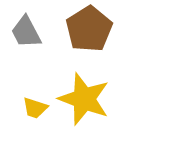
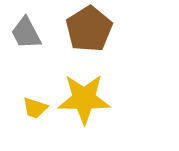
gray trapezoid: moved 1 px down
yellow star: rotated 20 degrees counterclockwise
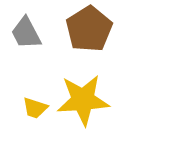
yellow star: moved 1 px left, 1 px down; rotated 4 degrees counterclockwise
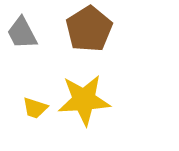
gray trapezoid: moved 4 px left
yellow star: moved 1 px right
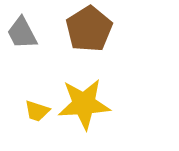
yellow star: moved 4 px down
yellow trapezoid: moved 2 px right, 3 px down
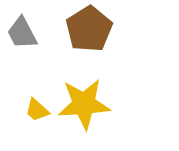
yellow trapezoid: moved 1 px up; rotated 24 degrees clockwise
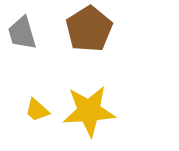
gray trapezoid: rotated 12 degrees clockwise
yellow star: moved 5 px right, 7 px down
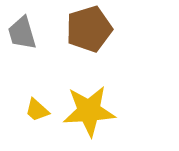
brown pentagon: rotated 15 degrees clockwise
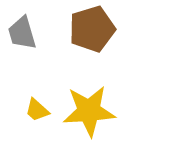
brown pentagon: moved 3 px right
